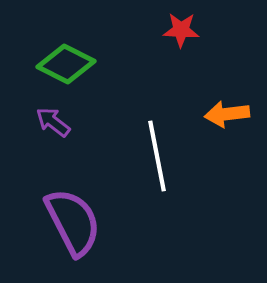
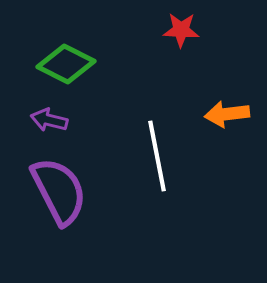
purple arrow: moved 4 px left, 2 px up; rotated 24 degrees counterclockwise
purple semicircle: moved 14 px left, 31 px up
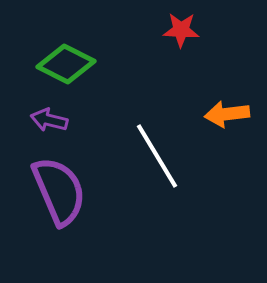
white line: rotated 20 degrees counterclockwise
purple semicircle: rotated 4 degrees clockwise
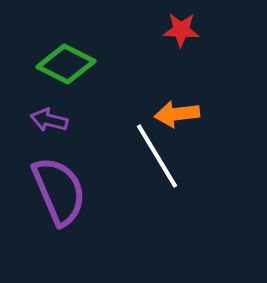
orange arrow: moved 50 px left
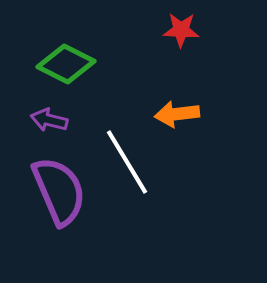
white line: moved 30 px left, 6 px down
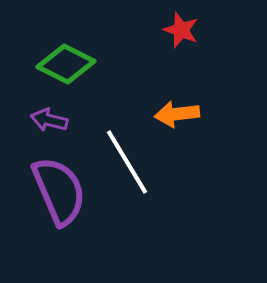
red star: rotated 18 degrees clockwise
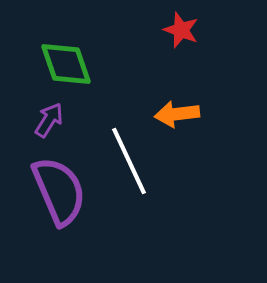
green diamond: rotated 44 degrees clockwise
purple arrow: rotated 108 degrees clockwise
white line: moved 2 px right, 1 px up; rotated 6 degrees clockwise
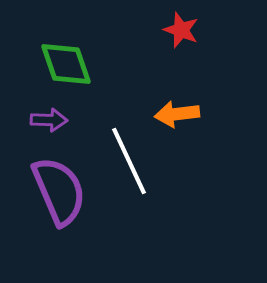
purple arrow: rotated 60 degrees clockwise
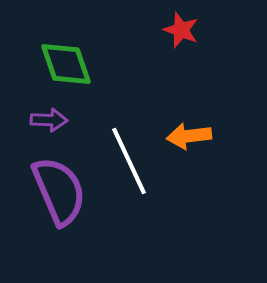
orange arrow: moved 12 px right, 22 px down
